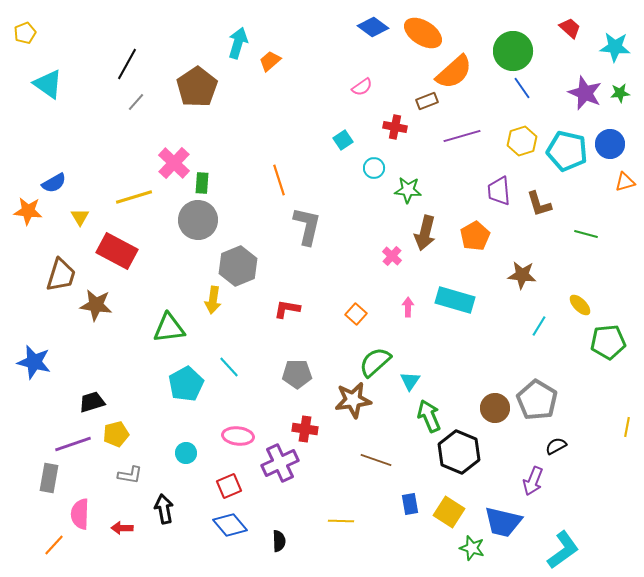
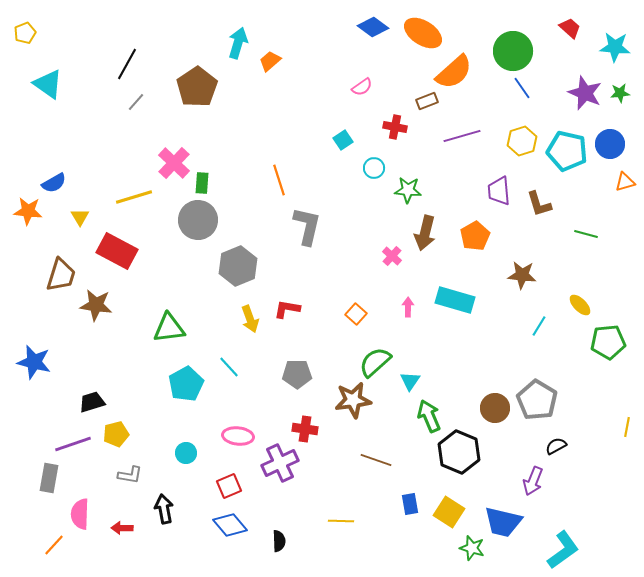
yellow arrow at (213, 300): moved 37 px right, 19 px down; rotated 28 degrees counterclockwise
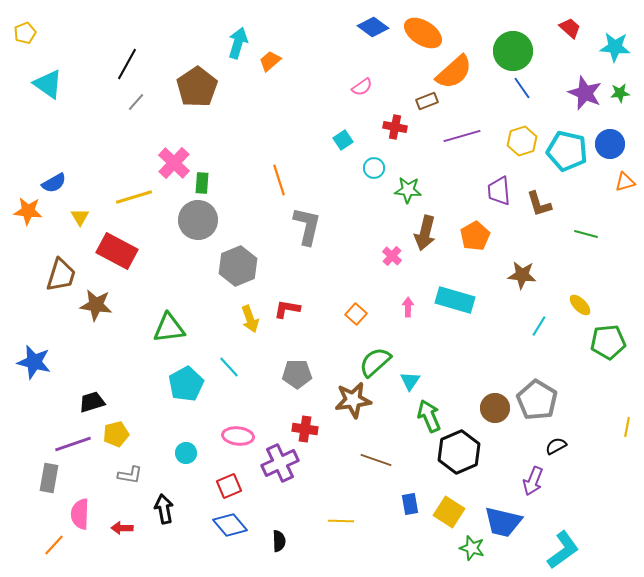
black hexagon at (459, 452): rotated 15 degrees clockwise
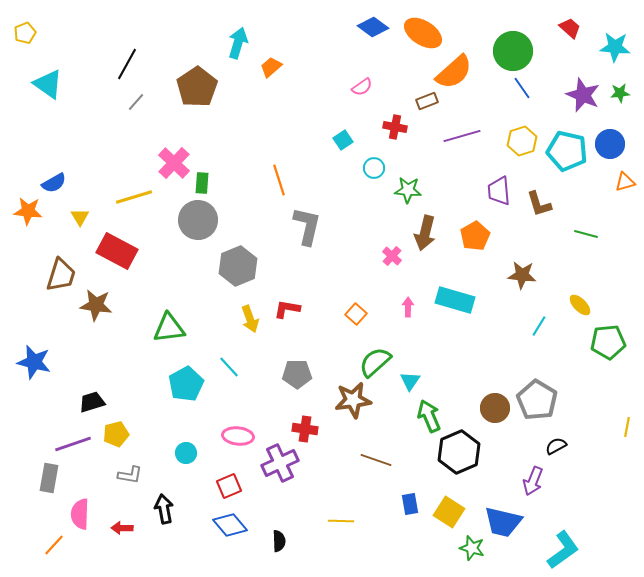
orange trapezoid at (270, 61): moved 1 px right, 6 px down
purple star at (585, 93): moved 2 px left, 2 px down
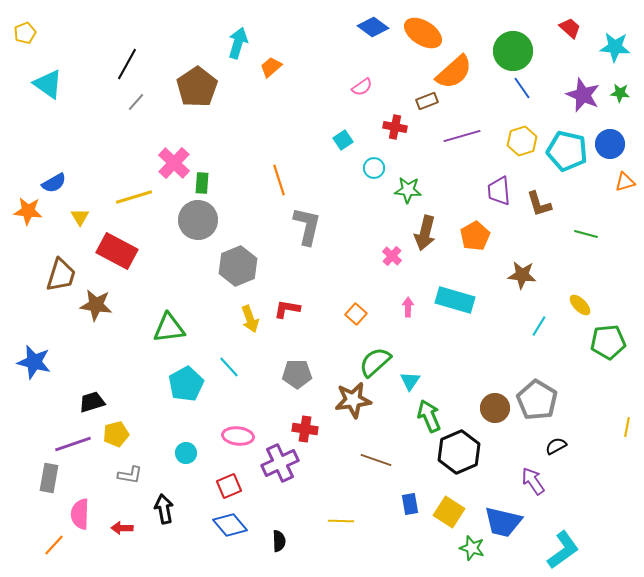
green star at (620, 93): rotated 12 degrees clockwise
purple arrow at (533, 481): rotated 124 degrees clockwise
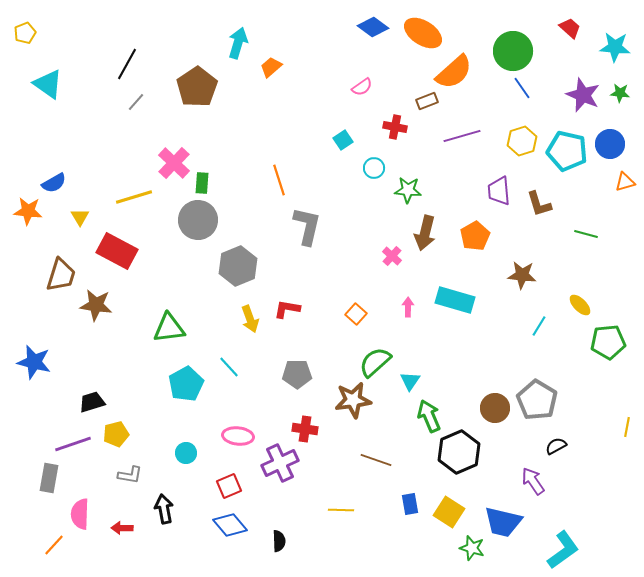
yellow line at (341, 521): moved 11 px up
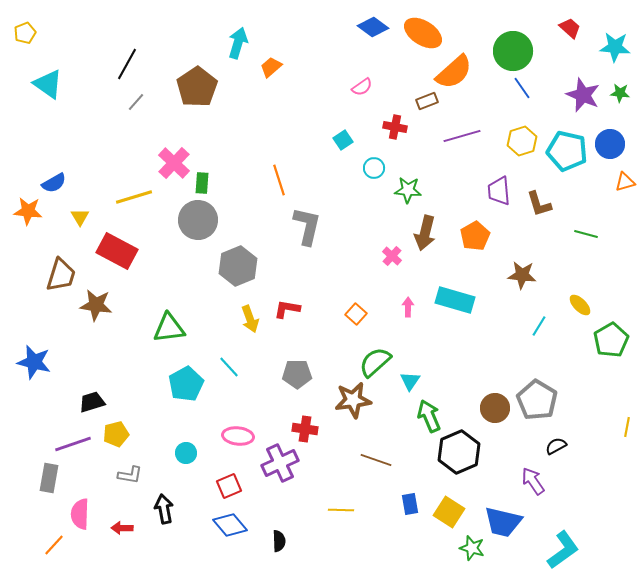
green pentagon at (608, 342): moved 3 px right, 2 px up; rotated 24 degrees counterclockwise
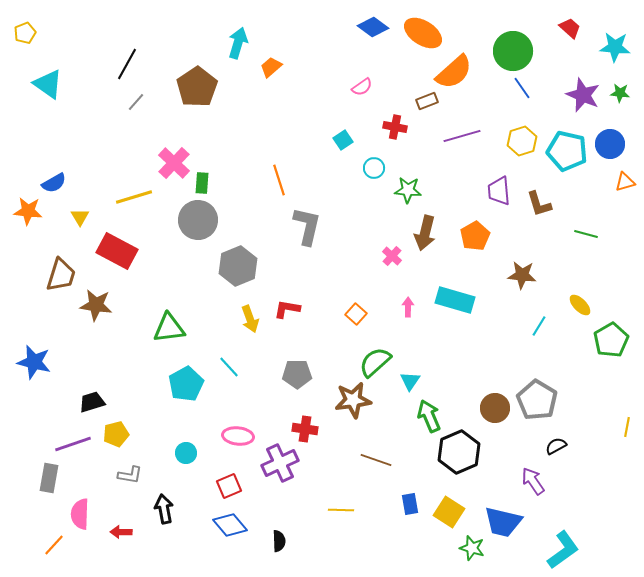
red arrow at (122, 528): moved 1 px left, 4 px down
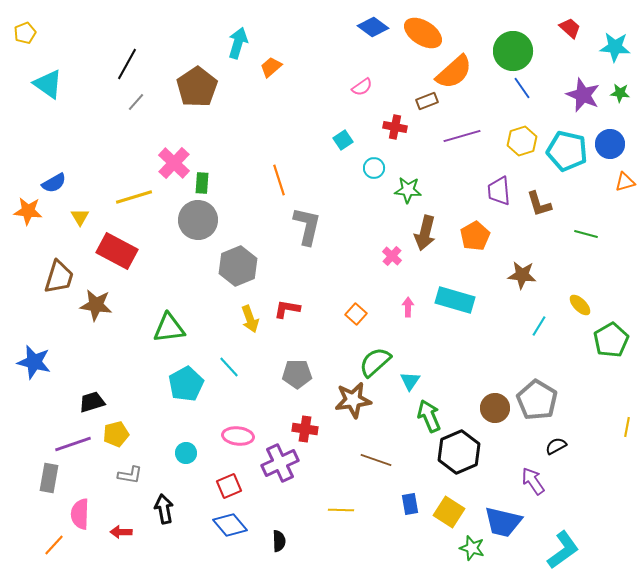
brown trapezoid at (61, 275): moved 2 px left, 2 px down
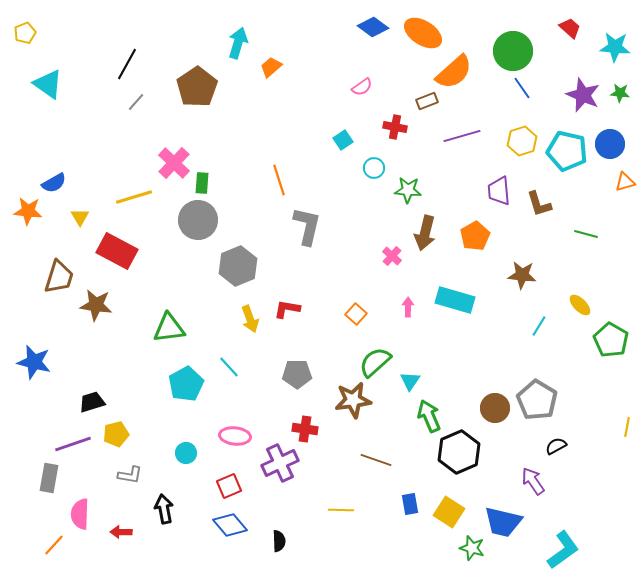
green pentagon at (611, 340): rotated 12 degrees counterclockwise
pink ellipse at (238, 436): moved 3 px left
